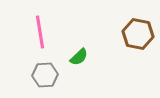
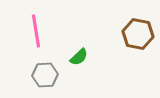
pink line: moved 4 px left, 1 px up
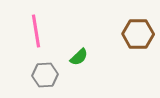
brown hexagon: rotated 12 degrees counterclockwise
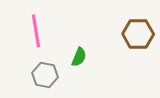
green semicircle: rotated 24 degrees counterclockwise
gray hexagon: rotated 15 degrees clockwise
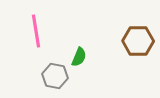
brown hexagon: moved 7 px down
gray hexagon: moved 10 px right, 1 px down
